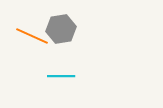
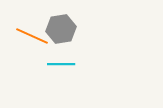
cyan line: moved 12 px up
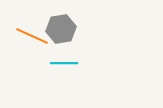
cyan line: moved 3 px right, 1 px up
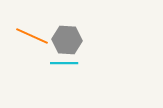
gray hexagon: moved 6 px right, 11 px down; rotated 12 degrees clockwise
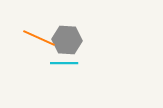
orange line: moved 7 px right, 2 px down
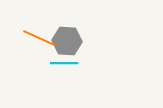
gray hexagon: moved 1 px down
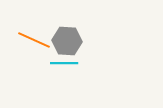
orange line: moved 5 px left, 2 px down
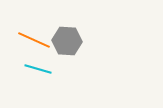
cyan line: moved 26 px left, 6 px down; rotated 16 degrees clockwise
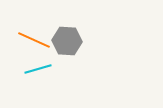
cyan line: rotated 32 degrees counterclockwise
